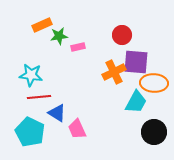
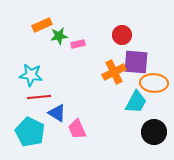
pink rectangle: moved 3 px up
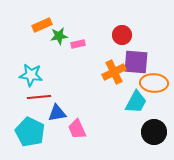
blue triangle: rotated 42 degrees counterclockwise
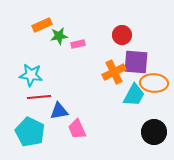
cyan trapezoid: moved 2 px left, 7 px up
blue triangle: moved 2 px right, 2 px up
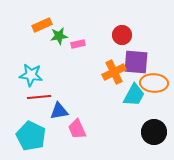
cyan pentagon: moved 1 px right, 4 px down
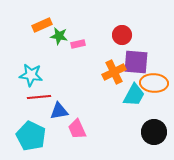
green star: rotated 18 degrees clockwise
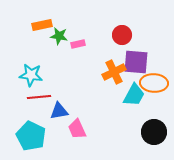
orange rectangle: rotated 12 degrees clockwise
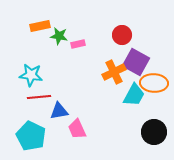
orange rectangle: moved 2 px left, 1 px down
purple square: rotated 24 degrees clockwise
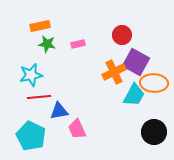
green star: moved 12 px left, 8 px down
cyan star: rotated 20 degrees counterclockwise
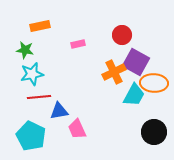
green star: moved 22 px left, 6 px down
cyan star: moved 1 px right, 1 px up
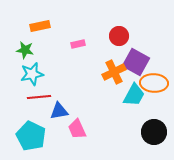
red circle: moved 3 px left, 1 px down
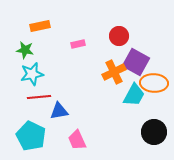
pink trapezoid: moved 11 px down
